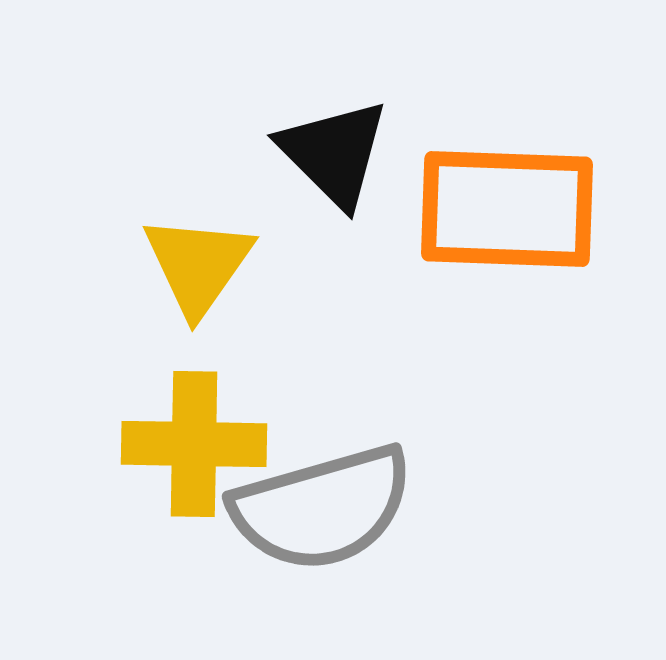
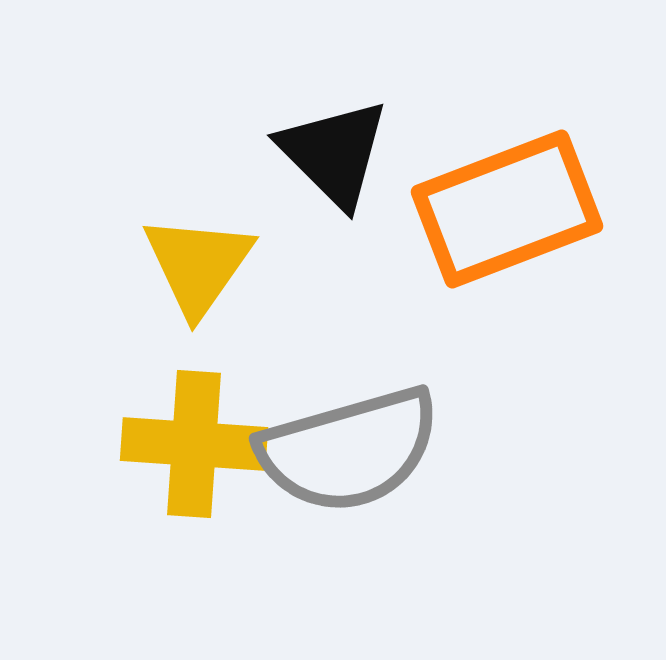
orange rectangle: rotated 23 degrees counterclockwise
yellow cross: rotated 3 degrees clockwise
gray semicircle: moved 27 px right, 58 px up
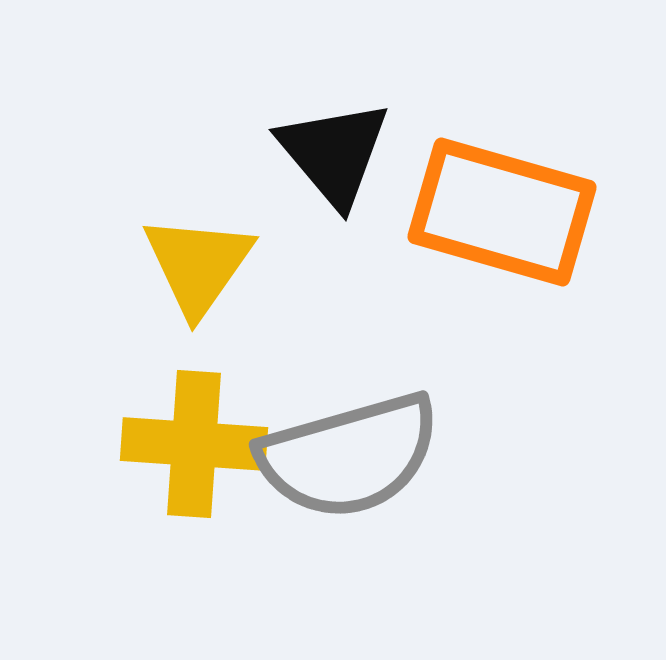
black triangle: rotated 5 degrees clockwise
orange rectangle: moved 5 px left, 3 px down; rotated 37 degrees clockwise
gray semicircle: moved 6 px down
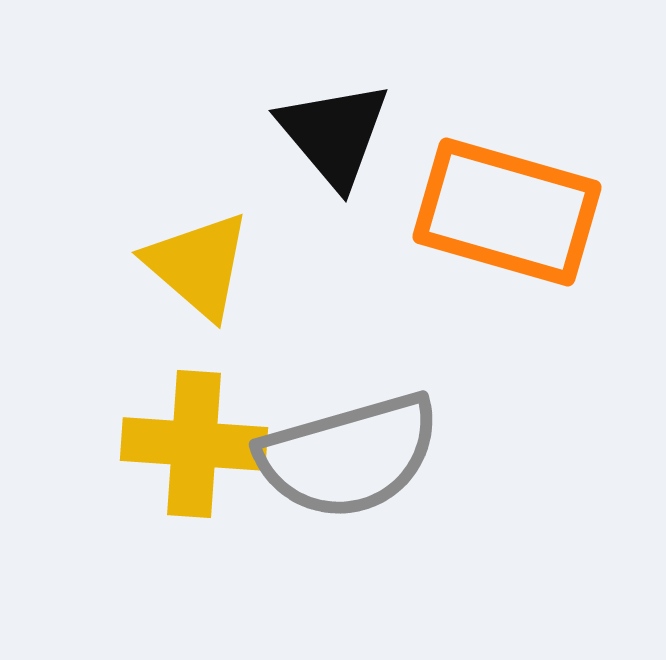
black triangle: moved 19 px up
orange rectangle: moved 5 px right
yellow triangle: rotated 24 degrees counterclockwise
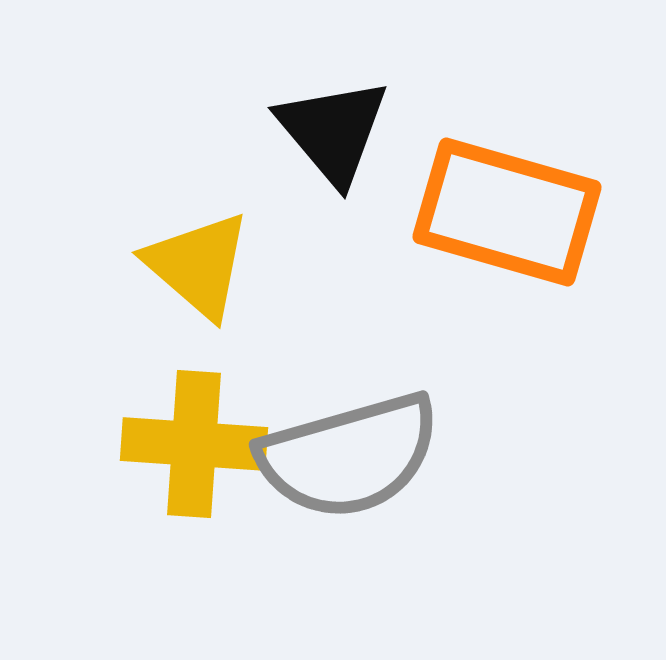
black triangle: moved 1 px left, 3 px up
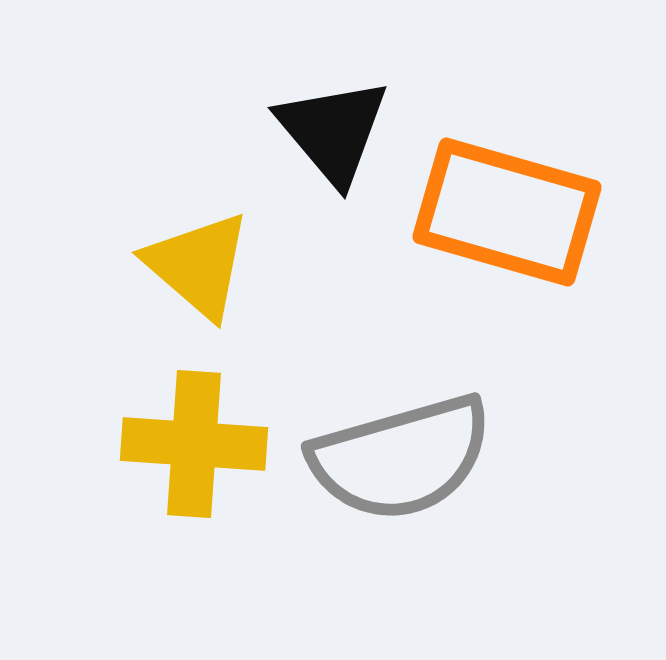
gray semicircle: moved 52 px right, 2 px down
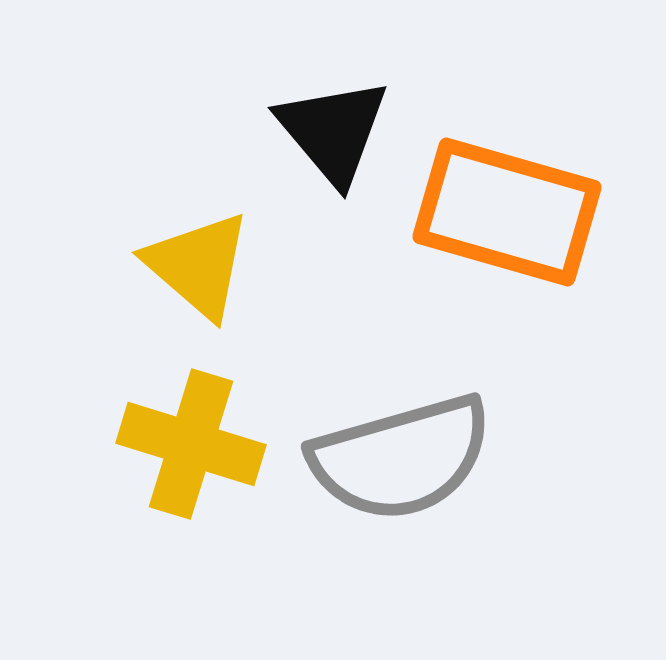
yellow cross: moved 3 px left; rotated 13 degrees clockwise
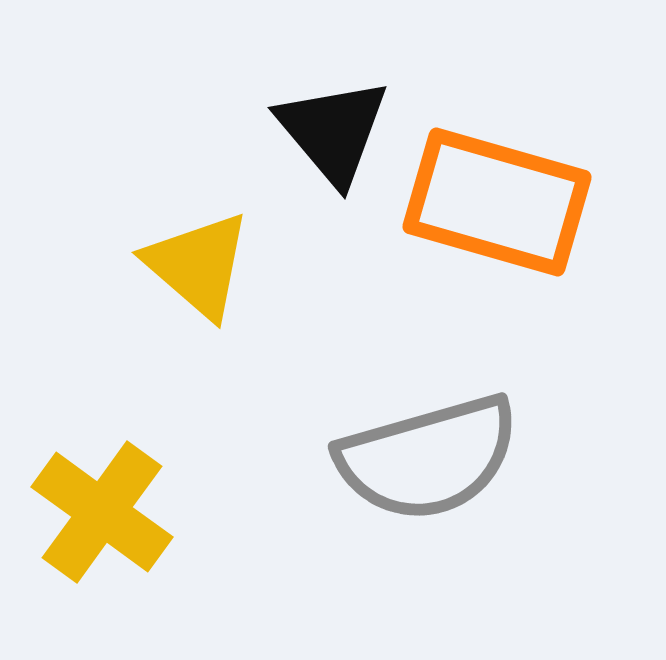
orange rectangle: moved 10 px left, 10 px up
yellow cross: moved 89 px left, 68 px down; rotated 19 degrees clockwise
gray semicircle: moved 27 px right
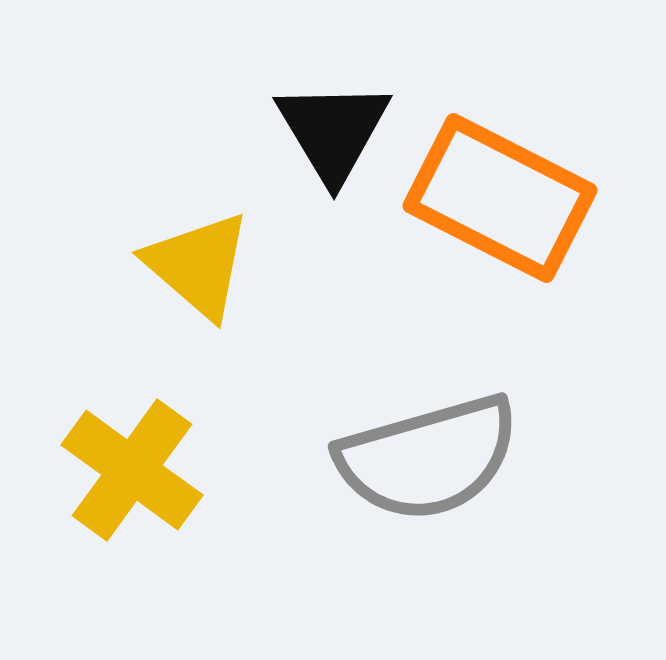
black triangle: rotated 9 degrees clockwise
orange rectangle: moved 3 px right, 4 px up; rotated 11 degrees clockwise
yellow cross: moved 30 px right, 42 px up
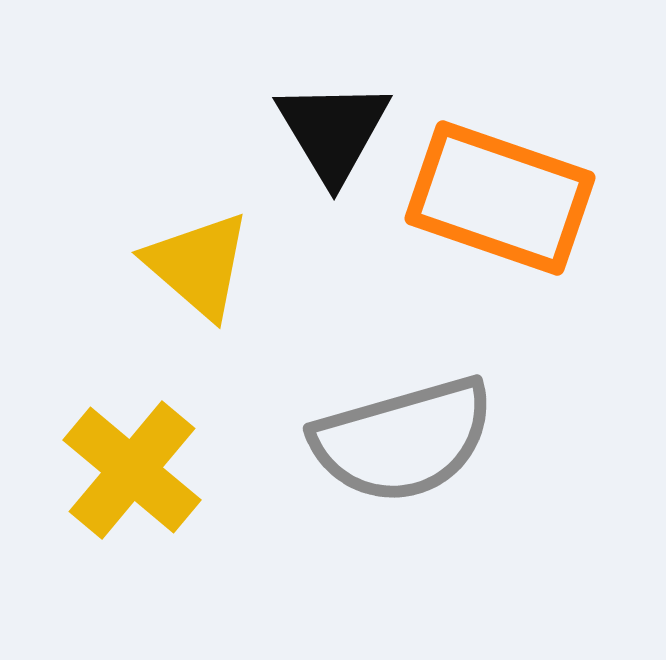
orange rectangle: rotated 8 degrees counterclockwise
gray semicircle: moved 25 px left, 18 px up
yellow cross: rotated 4 degrees clockwise
